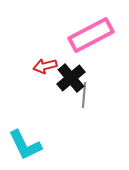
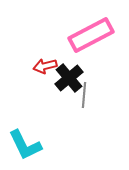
black cross: moved 2 px left
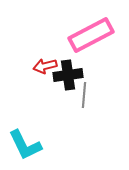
black cross: moved 1 px left, 3 px up; rotated 32 degrees clockwise
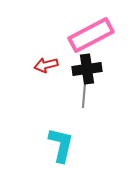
red arrow: moved 1 px right, 1 px up
black cross: moved 19 px right, 6 px up
cyan L-shape: moved 36 px right; rotated 141 degrees counterclockwise
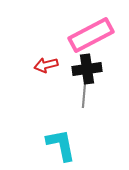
cyan L-shape: rotated 24 degrees counterclockwise
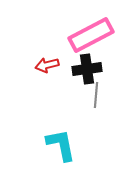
red arrow: moved 1 px right
gray line: moved 12 px right
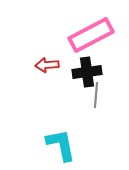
red arrow: rotated 10 degrees clockwise
black cross: moved 3 px down
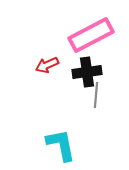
red arrow: rotated 20 degrees counterclockwise
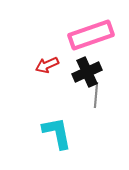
pink rectangle: rotated 9 degrees clockwise
black cross: rotated 16 degrees counterclockwise
cyan L-shape: moved 4 px left, 12 px up
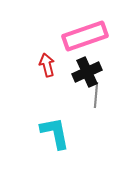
pink rectangle: moved 6 px left, 1 px down
red arrow: rotated 100 degrees clockwise
cyan L-shape: moved 2 px left
